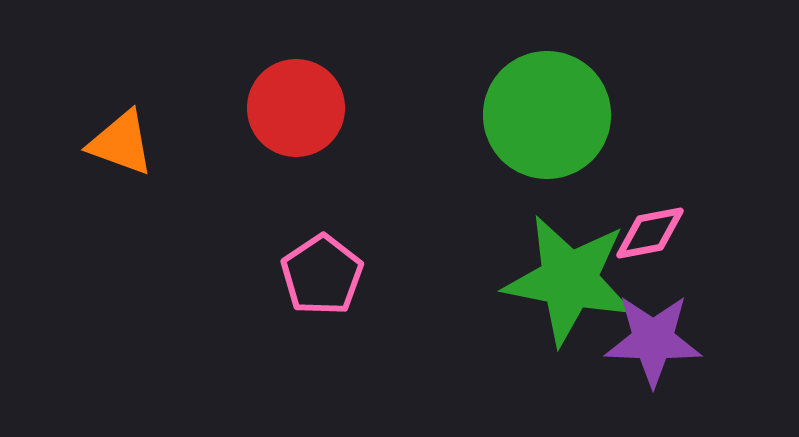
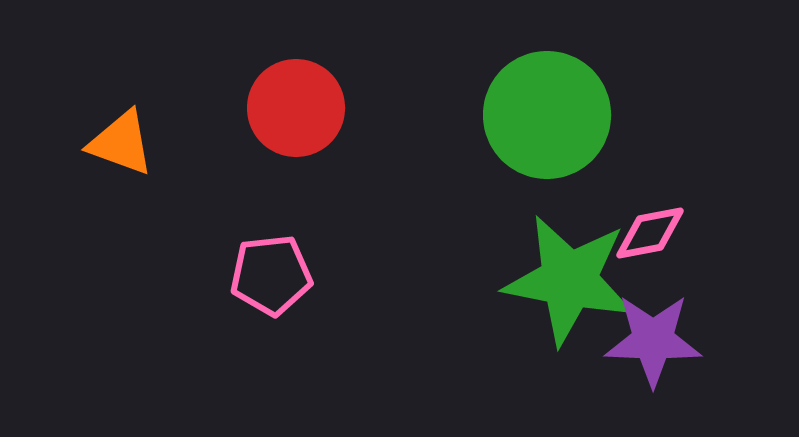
pink pentagon: moved 51 px left; rotated 28 degrees clockwise
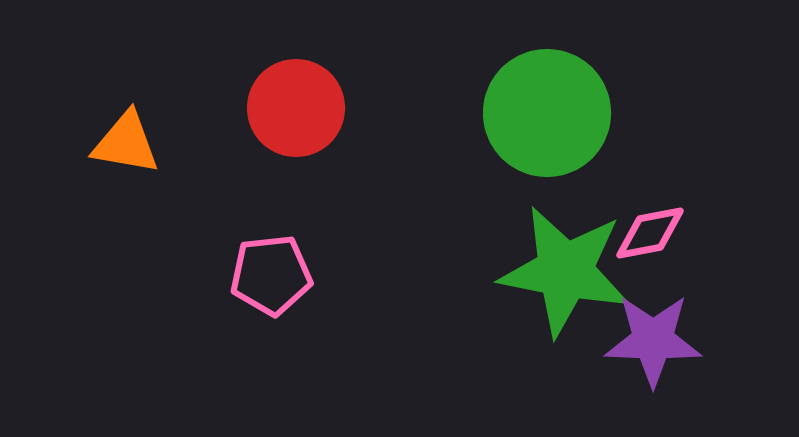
green circle: moved 2 px up
orange triangle: moved 5 px right; rotated 10 degrees counterclockwise
green star: moved 4 px left, 9 px up
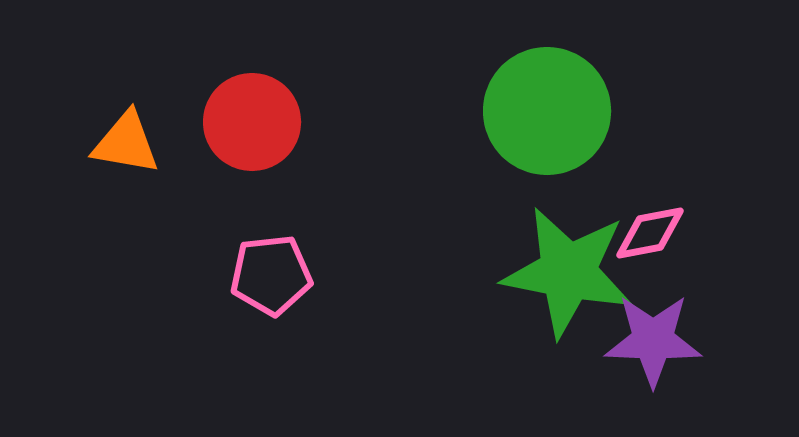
red circle: moved 44 px left, 14 px down
green circle: moved 2 px up
green star: moved 3 px right, 1 px down
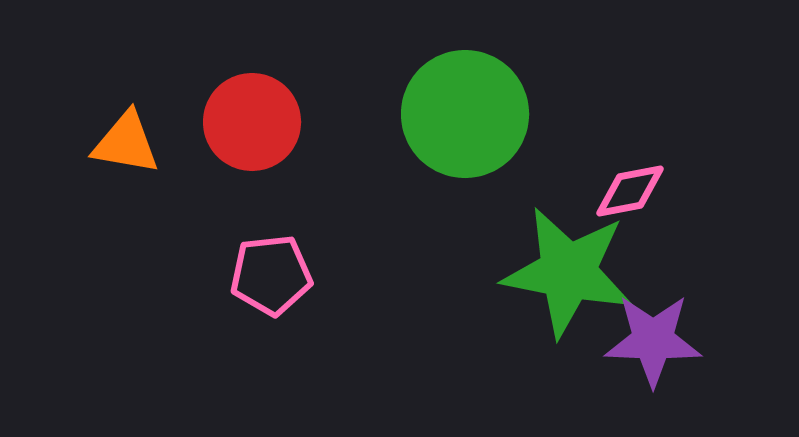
green circle: moved 82 px left, 3 px down
pink diamond: moved 20 px left, 42 px up
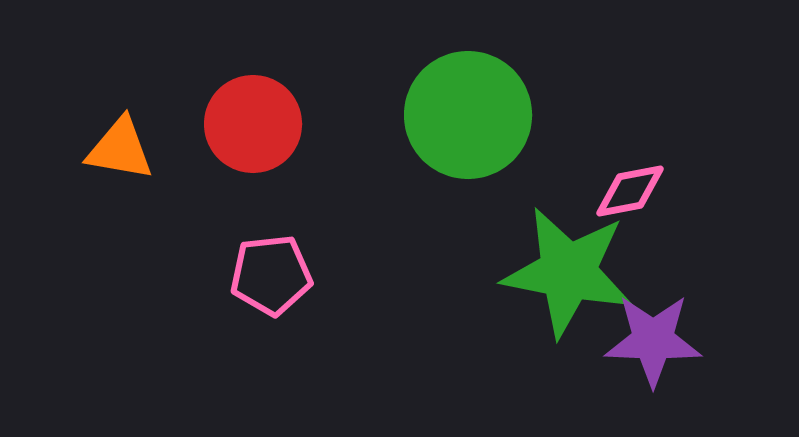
green circle: moved 3 px right, 1 px down
red circle: moved 1 px right, 2 px down
orange triangle: moved 6 px left, 6 px down
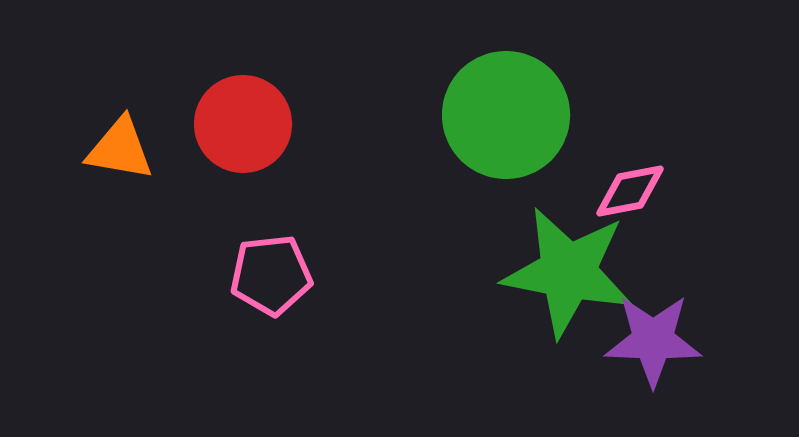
green circle: moved 38 px right
red circle: moved 10 px left
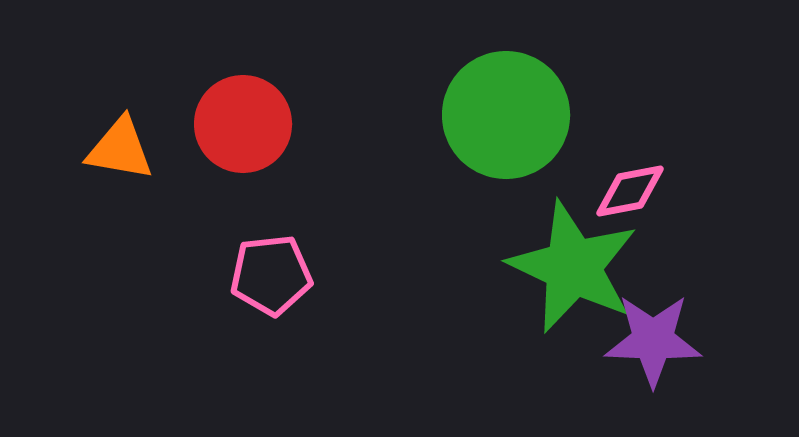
green star: moved 5 px right, 5 px up; rotated 14 degrees clockwise
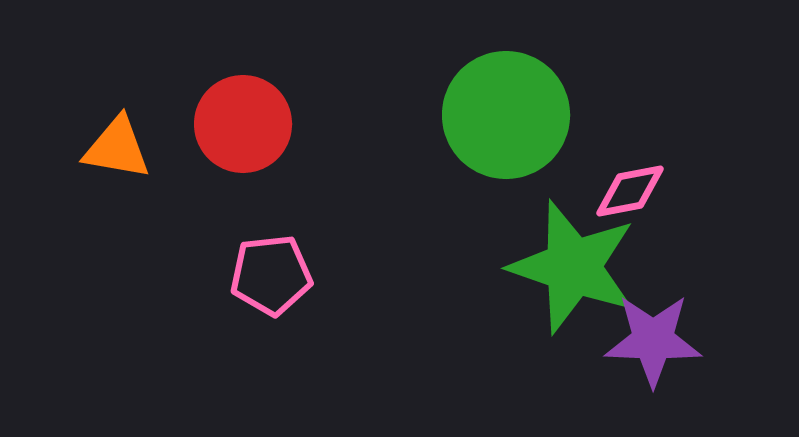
orange triangle: moved 3 px left, 1 px up
green star: rotated 6 degrees counterclockwise
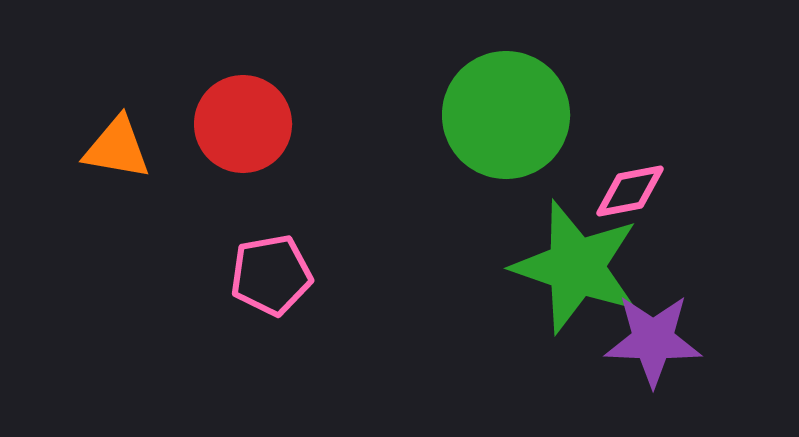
green star: moved 3 px right
pink pentagon: rotated 4 degrees counterclockwise
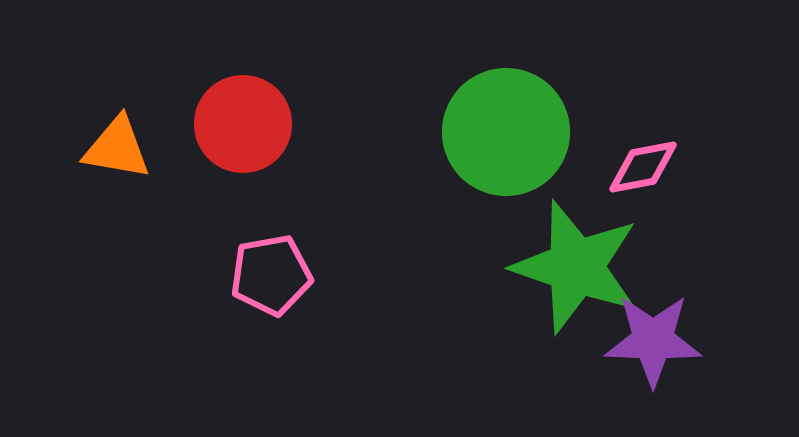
green circle: moved 17 px down
pink diamond: moved 13 px right, 24 px up
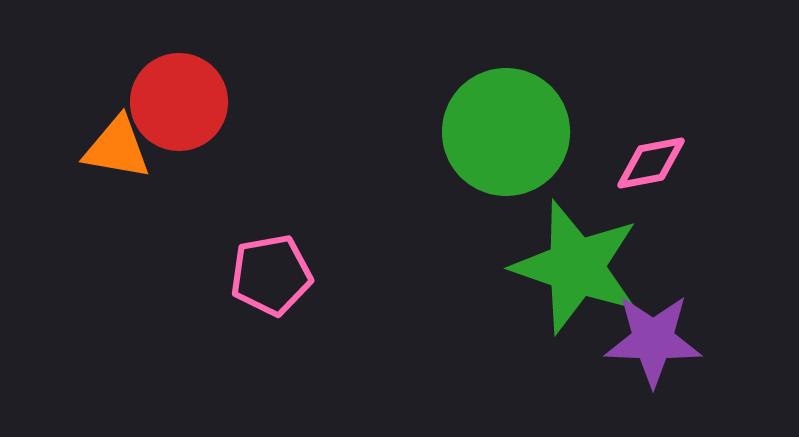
red circle: moved 64 px left, 22 px up
pink diamond: moved 8 px right, 4 px up
